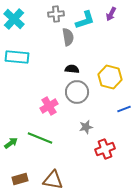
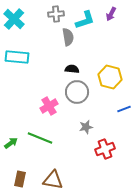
brown rectangle: rotated 63 degrees counterclockwise
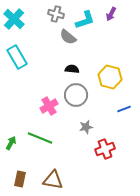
gray cross: rotated 21 degrees clockwise
gray semicircle: rotated 138 degrees clockwise
cyan rectangle: rotated 55 degrees clockwise
gray circle: moved 1 px left, 3 px down
green arrow: rotated 24 degrees counterclockwise
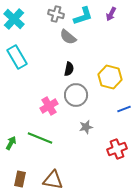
cyan L-shape: moved 2 px left, 4 px up
black semicircle: moved 3 px left; rotated 96 degrees clockwise
red cross: moved 12 px right
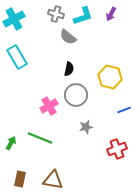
cyan cross: rotated 20 degrees clockwise
blue line: moved 1 px down
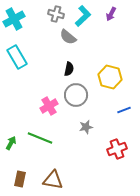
cyan L-shape: rotated 25 degrees counterclockwise
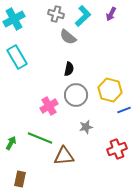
yellow hexagon: moved 13 px down
brown triangle: moved 11 px right, 24 px up; rotated 15 degrees counterclockwise
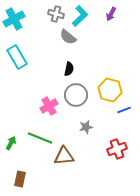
cyan L-shape: moved 3 px left
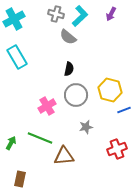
pink cross: moved 2 px left
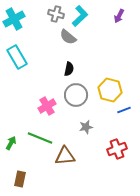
purple arrow: moved 8 px right, 2 px down
brown triangle: moved 1 px right
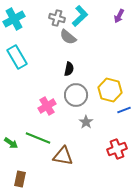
gray cross: moved 1 px right, 4 px down
gray star: moved 5 px up; rotated 24 degrees counterclockwise
green line: moved 2 px left
green arrow: rotated 96 degrees clockwise
brown triangle: moved 2 px left; rotated 15 degrees clockwise
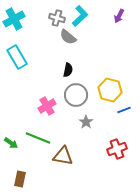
black semicircle: moved 1 px left, 1 px down
